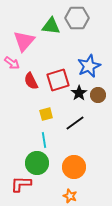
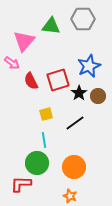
gray hexagon: moved 6 px right, 1 px down
brown circle: moved 1 px down
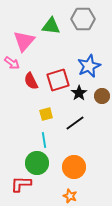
brown circle: moved 4 px right
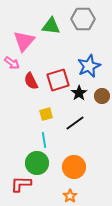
orange star: rotated 16 degrees clockwise
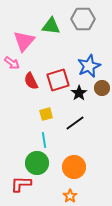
brown circle: moved 8 px up
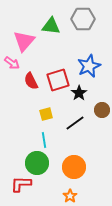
brown circle: moved 22 px down
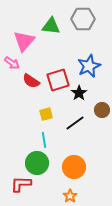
red semicircle: rotated 30 degrees counterclockwise
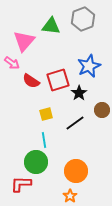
gray hexagon: rotated 20 degrees counterclockwise
green circle: moved 1 px left, 1 px up
orange circle: moved 2 px right, 4 px down
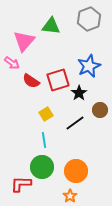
gray hexagon: moved 6 px right
brown circle: moved 2 px left
yellow square: rotated 16 degrees counterclockwise
green circle: moved 6 px right, 5 px down
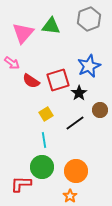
pink triangle: moved 1 px left, 8 px up
